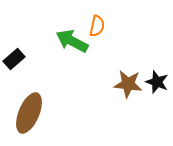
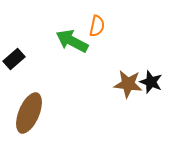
black star: moved 6 px left
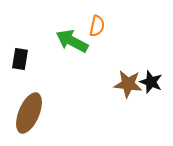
black rectangle: moved 6 px right; rotated 40 degrees counterclockwise
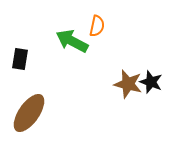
brown star: rotated 8 degrees clockwise
brown ellipse: rotated 12 degrees clockwise
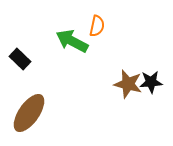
black rectangle: rotated 55 degrees counterclockwise
black star: rotated 25 degrees counterclockwise
